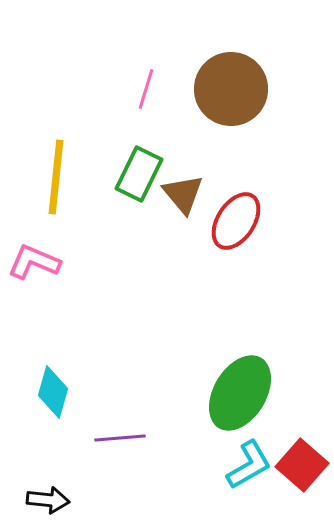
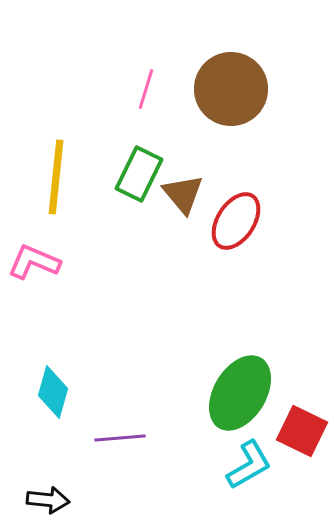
red square: moved 34 px up; rotated 15 degrees counterclockwise
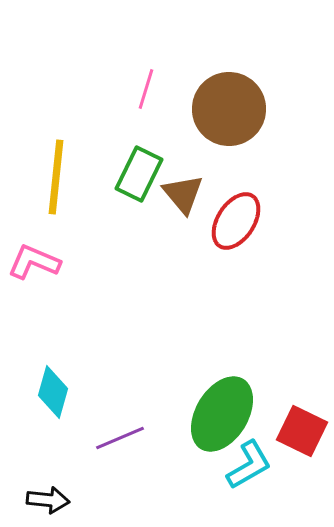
brown circle: moved 2 px left, 20 px down
green ellipse: moved 18 px left, 21 px down
purple line: rotated 18 degrees counterclockwise
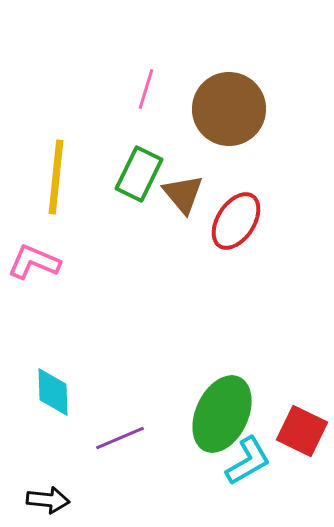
cyan diamond: rotated 18 degrees counterclockwise
green ellipse: rotated 6 degrees counterclockwise
cyan L-shape: moved 1 px left, 4 px up
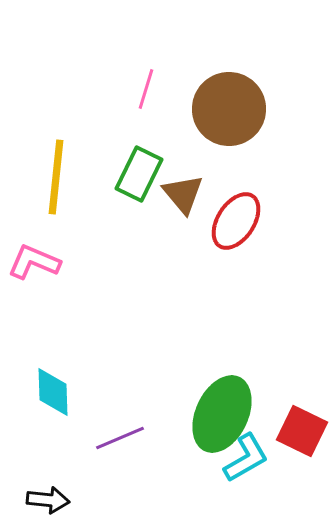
cyan L-shape: moved 2 px left, 3 px up
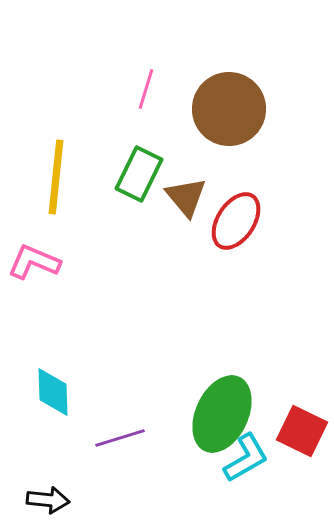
brown triangle: moved 3 px right, 3 px down
purple line: rotated 6 degrees clockwise
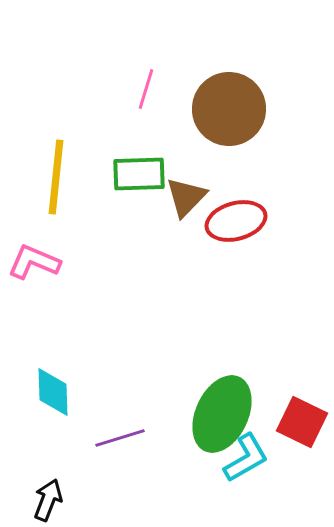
green rectangle: rotated 62 degrees clockwise
brown triangle: rotated 24 degrees clockwise
red ellipse: rotated 42 degrees clockwise
red square: moved 9 px up
black arrow: rotated 75 degrees counterclockwise
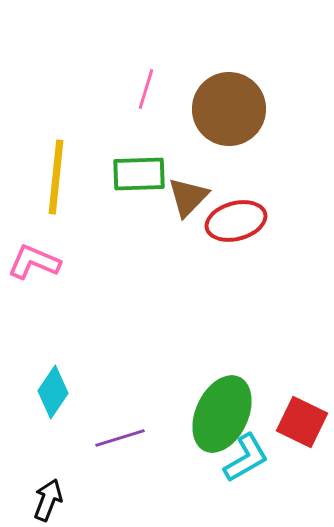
brown triangle: moved 2 px right
cyan diamond: rotated 36 degrees clockwise
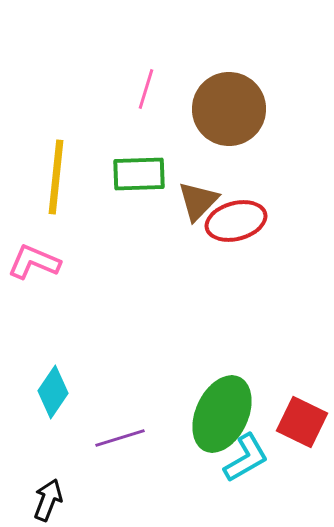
brown triangle: moved 10 px right, 4 px down
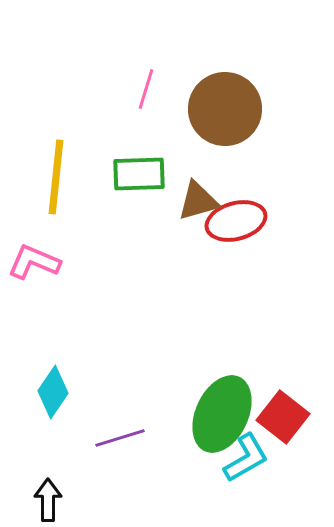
brown circle: moved 4 px left
brown triangle: rotated 30 degrees clockwise
red square: moved 19 px left, 5 px up; rotated 12 degrees clockwise
black arrow: rotated 21 degrees counterclockwise
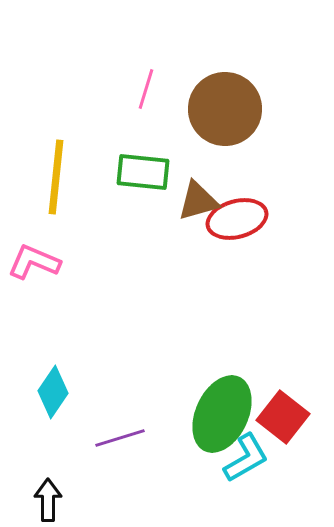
green rectangle: moved 4 px right, 2 px up; rotated 8 degrees clockwise
red ellipse: moved 1 px right, 2 px up
